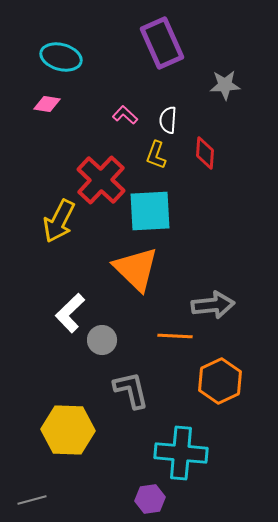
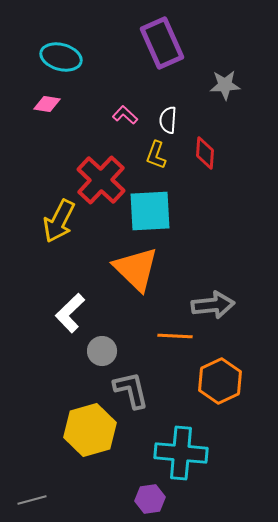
gray circle: moved 11 px down
yellow hexagon: moved 22 px right; rotated 18 degrees counterclockwise
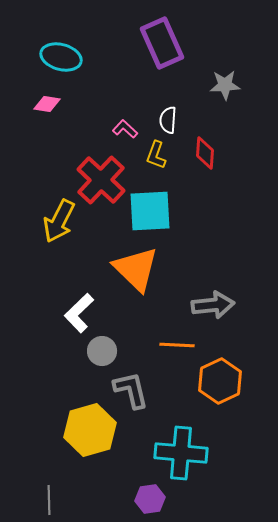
pink L-shape: moved 14 px down
white L-shape: moved 9 px right
orange line: moved 2 px right, 9 px down
gray line: moved 17 px right; rotated 76 degrees counterclockwise
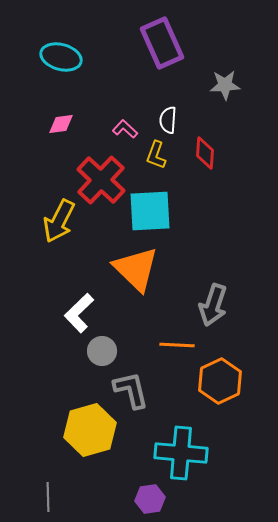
pink diamond: moved 14 px right, 20 px down; rotated 16 degrees counterclockwise
gray arrow: rotated 114 degrees clockwise
gray line: moved 1 px left, 3 px up
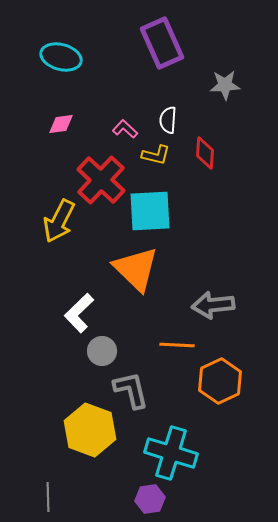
yellow L-shape: rotated 96 degrees counterclockwise
gray arrow: rotated 66 degrees clockwise
yellow hexagon: rotated 24 degrees counterclockwise
cyan cross: moved 10 px left; rotated 12 degrees clockwise
